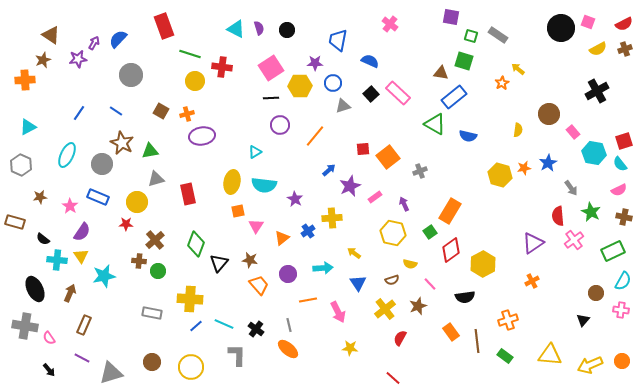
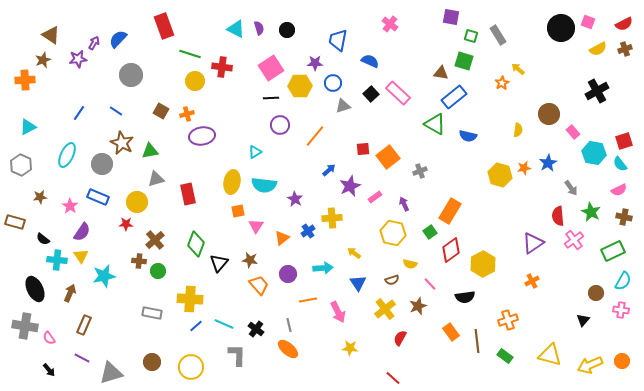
gray rectangle at (498, 35): rotated 24 degrees clockwise
yellow triangle at (550, 355): rotated 10 degrees clockwise
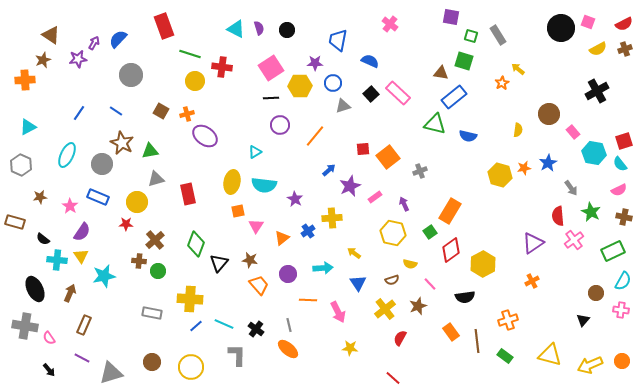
green triangle at (435, 124): rotated 15 degrees counterclockwise
purple ellipse at (202, 136): moved 3 px right; rotated 45 degrees clockwise
orange line at (308, 300): rotated 12 degrees clockwise
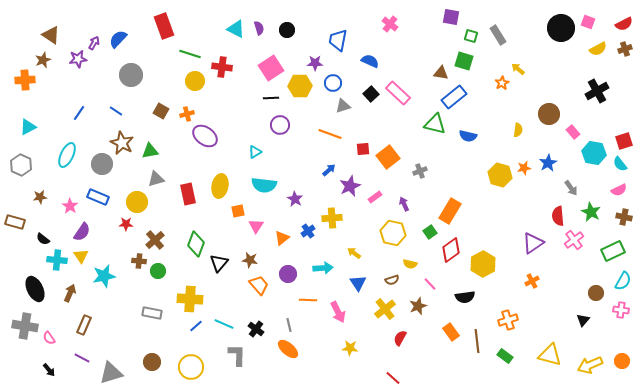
orange line at (315, 136): moved 15 px right, 2 px up; rotated 70 degrees clockwise
yellow ellipse at (232, 182): moved 12 px left, 4 px down
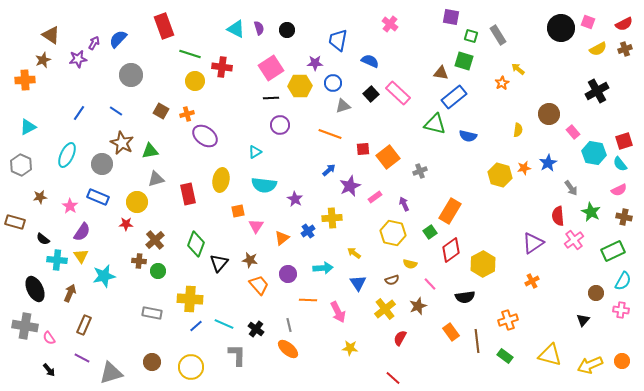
yellow ellipse at (220, 186): moved 1 px right, 6 px up
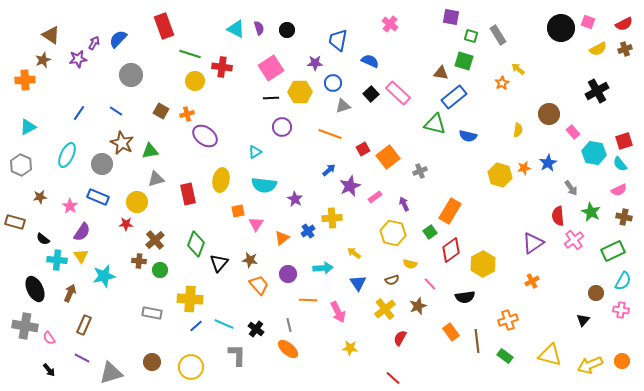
yellow hexagon at (300, 86): moved 6 px down
purple circle at (280, 125): moved 2 px right, 2 px down
red square at (363, 149): rotated 24 degrees counterclockwise
pink triangle at (256, 226): moved 2 px up
green circle at (158, 271): moved 2 px right, 1 px up
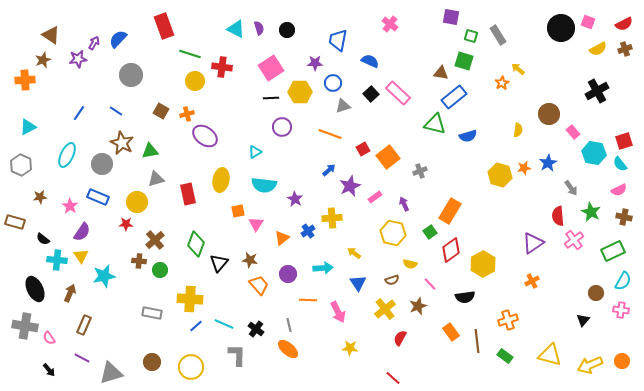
blue semicircle at (468, 136): rotated 30 degrees counterclockwise
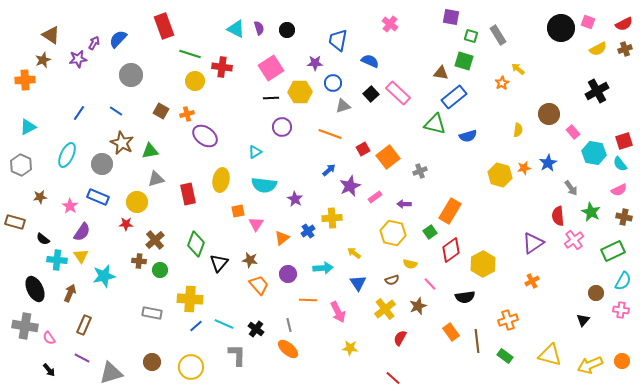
purple arrow at (404, 204): rotated 64 degrees counterclockwise
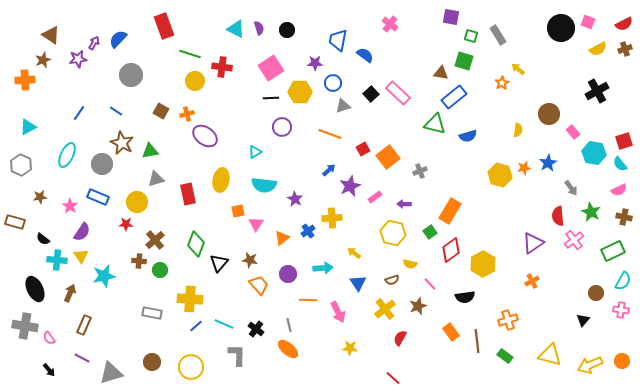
blue semicircle at (370, 61): moved 5 px left, 6 px up; rotated 12 degrees clockwise
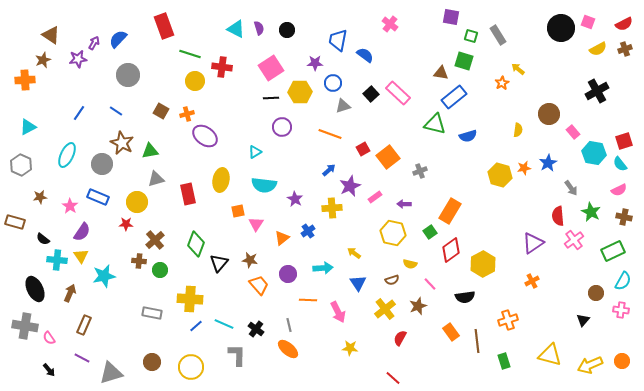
gray circle at (131, 75): moved 3 px left
yellow cross at (332, 218): moved 10 px up
green rectangle at (505, 356): moved 1 px left, 5 px down; rotated 35 degrees clockwise
